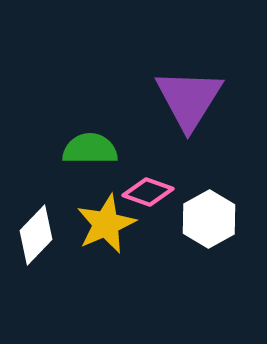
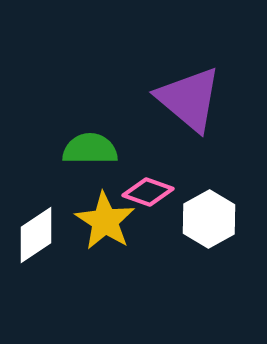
purple triangle: rotated 22 degrees counterclockwise
yellow star: moved 1 px left, 3 px up; rotated 16 degrees counterclockwise
white diamond: rotated 12 degrees clockwise
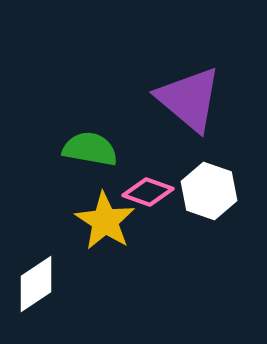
green semicircle: rotated 10 degrees clockwise
white hexagon: moved 28 px up; rotated 12 degrees counterclockwise
white diamond: moved 49 px down
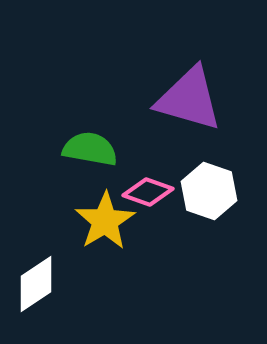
purple triangle: rotated 24 degrees counterclockwise
yellow star: rotated 8 degrees clockwise
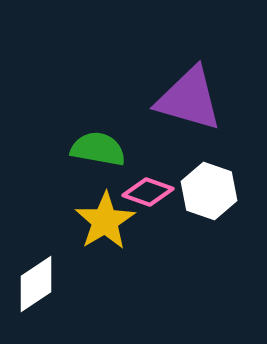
green semicircle: moved 8 px right
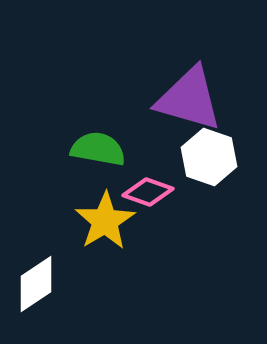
white hexagon: moved 34 px up
